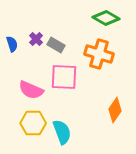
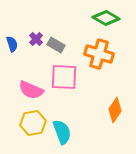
yellow hexagon: rotated 10 degrees counterclockwise
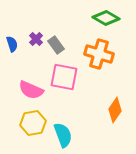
gray rectangle: rotated 24 degrees clockwise
pink square: rotated 8 degrees clockwise
cyan semicircle: moved 1 px right, 3 px down
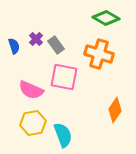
blue semicircle: moved 2 px right, 2 px down
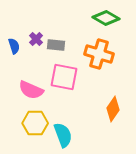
gray rectangle: rotated 48 degrees counterclockwise
orange diamond: moved 2 px left, 1 px up
yellow hexagon: moved 2 px right; rotated 10 degrees clockwise
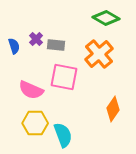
orange cross: rotated 32 degrees clockwise
